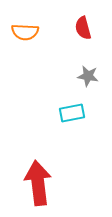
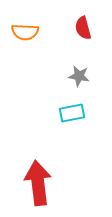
gray star: moved 9 px left
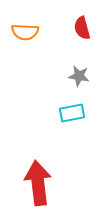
red semicircle: moved 1 px left
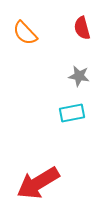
orange semicircle: moved 1 px down; rotated 44 degrees clockwise
red arrow: rotated 114 degrees counterclockwise
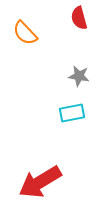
red semicircle: moved 3 px left, 10 px up
red arrow: moved 2 px right, 1 px up
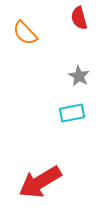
gray star: rotated 20 degrees clockwise
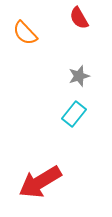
red semicircle: rotated 15 degrees counterclockwise
gray star: rotated 25 degrees clockwise
cyan rectangle: moved 2 px right, 1 px down; rotated 40 degrees counterclockwise
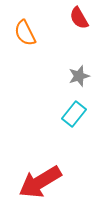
orange semicircle: rotated 16 degrees clockwise
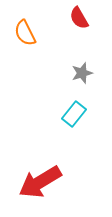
gray star: moved 3 px right, 3 px up
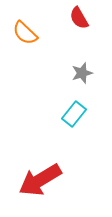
orange semicircle: rotated 20 degrees counterclockwise
red arrow: moved 2 px up
